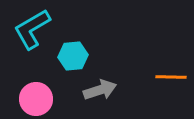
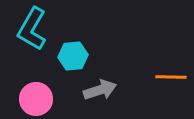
cyan L-shape: rotated 30 degrees counterclockwise
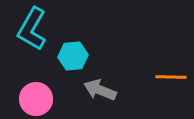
gray arrow: rotated 140 degrees counterclockwise
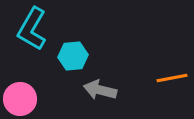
orange line: moved 1 px right, 1 px down; rotated 12 degrees counterclockwise
gray arrow: rotated 8 degrees counterclockwise
pink circle: moved 16 px left
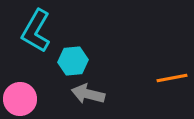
cyan L-shape: moved 4 px right, 2 px down
cyan hexagon: moved 5 px down
gray arrow: moved 12 px left, 4 px down
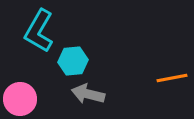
cyan L-shape: moved 3 px right
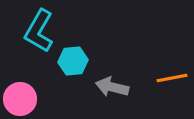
gray arrow: moved 24 px right, 7 px up
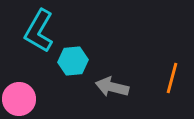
orange line: rotated 64 degrees counterclockwise
pink circle: moved 1 px left
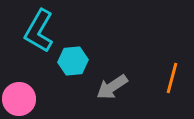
gray arrow: rotated 48 degrees counterclockwise
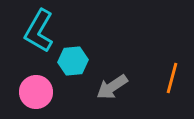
pink circle: moved 17 px right, 7 px up
